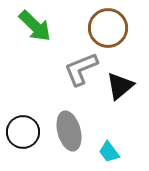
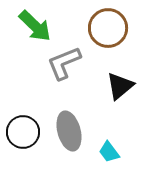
gray L-shape: moved 17 px left, 6 px up
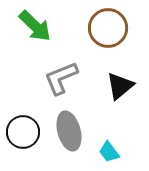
gray L-shape: moved 3 px left, 15 px down
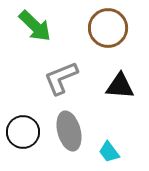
black triangle: rotated 44 degrees clockwise
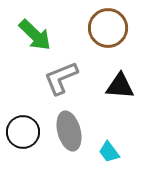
green arrow: moved 9 px down
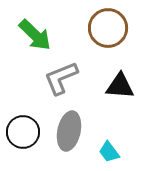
gray ellipse: rotated 27 degrees clockwise
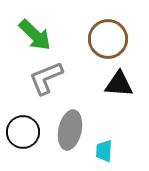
brown circle: moved 11 px down
gray L-shape: moved 15 px left
black triangle: moved 1 px left, 2 px up
gray ellipse: moved 1 px right, 1 px up
cyan trapezoid: moved 5 px left, 1 px up; rotated 40 degrees clockwise
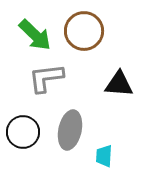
brown circle: moved 24 px left, 8 px up
gray L-shape: rotated 15 degrees clockwise
cyan trapezoid: moved 5 px down
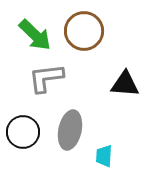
black triangle: moved 6 px right
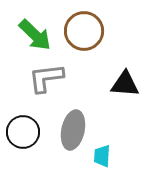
gray ellipse: moved 3 px right
cyan trapezoid: moved 2 px left
